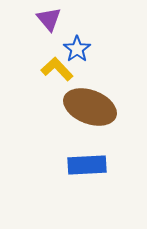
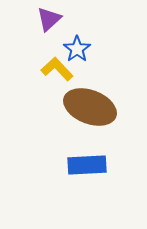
purple triangle: rotated 28 degrees clockwise
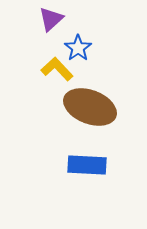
purple triangle: moved 2 px right
blue star: moved 1 px right, 1 px up
blue rectangle: rotated 6 degrees clockwise
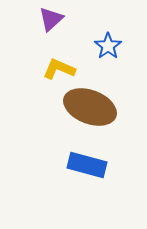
blue star: moved 30 px right, 2 px up
yellow L-shape: moved 2 px right; rotated 24 degrees counterclockwise
blue rectangle: rotated 12 degrees clockwise
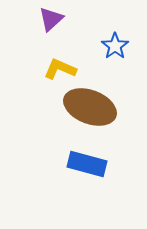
blue star: moved 7 px right
yellow L-shape: moved 1 px right
blue rectangle: moved 1 px up
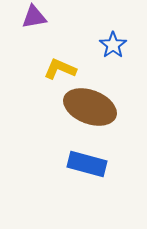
purple triangle: moved 17 px left, 2 px up; rotated 32 degrees clockwise
blue star: moved 2 px left, 1 px up
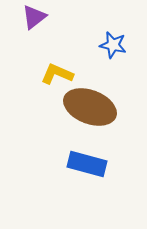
purple triangle: rotated 28 degrees counterclockwise
blue star: rotated 24 degrees counterclockwise
yellow L-shape: moved 3 px left, 5 px down
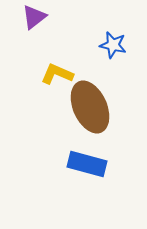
brown ellipse: rotated 45 degrees clockwise
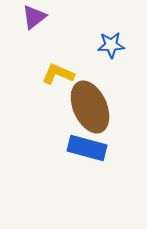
blue star: moved 2 px left; rotated 16 degrees counterclockwise
yellow L-shape: moved 1 px right
blue rectangle: moved 16 px up
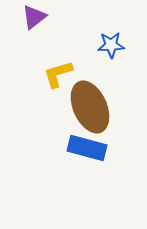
yellow L-shape: rotated 40 degrees counterclockwise
